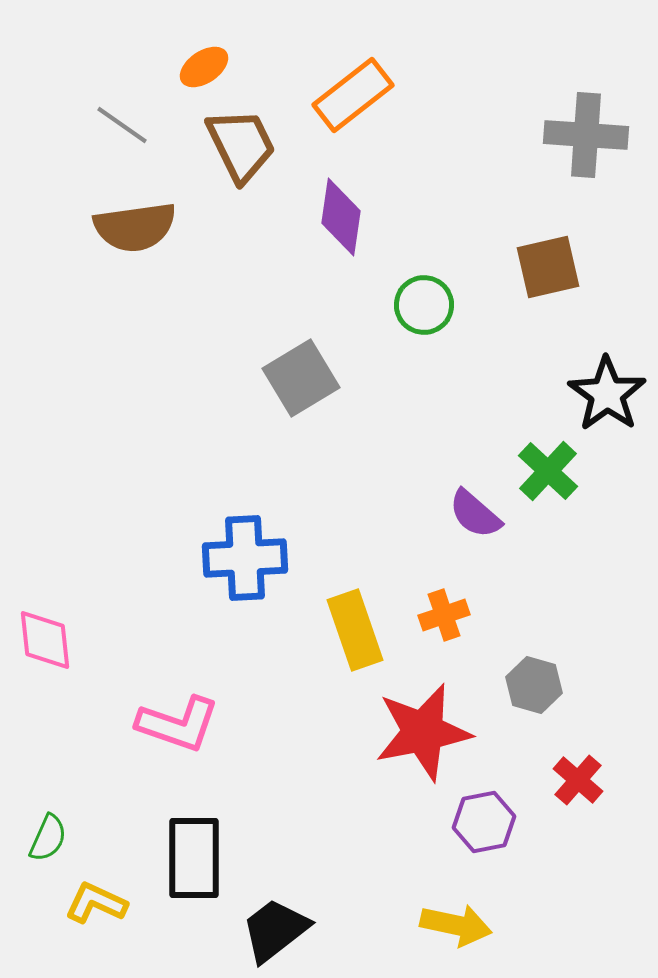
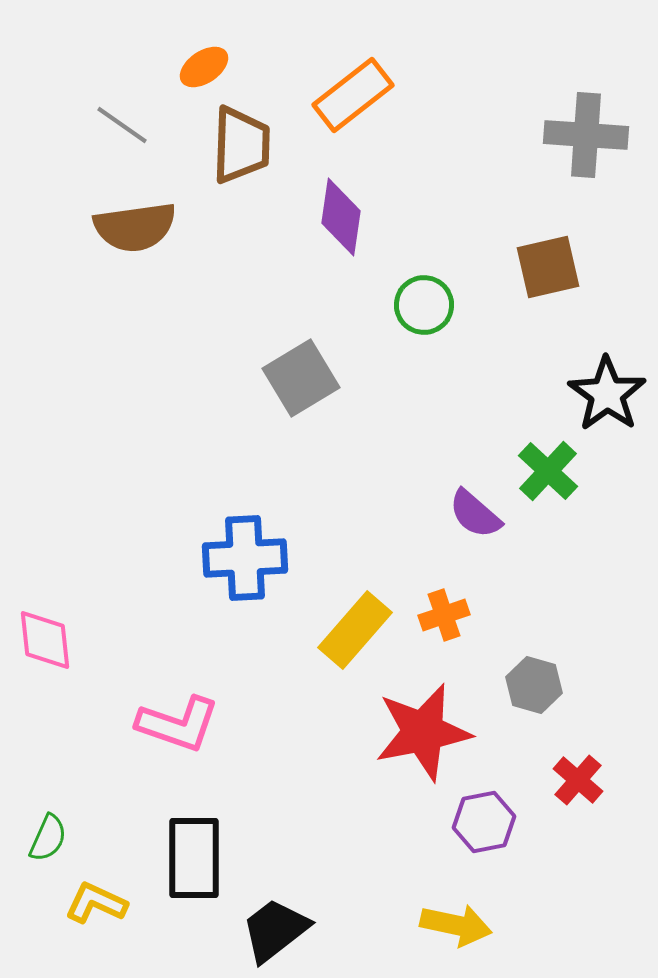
brown trapezoid: rotated 28 degrees clockwise
yellow rectangle: rotated 60 degrees clockwise
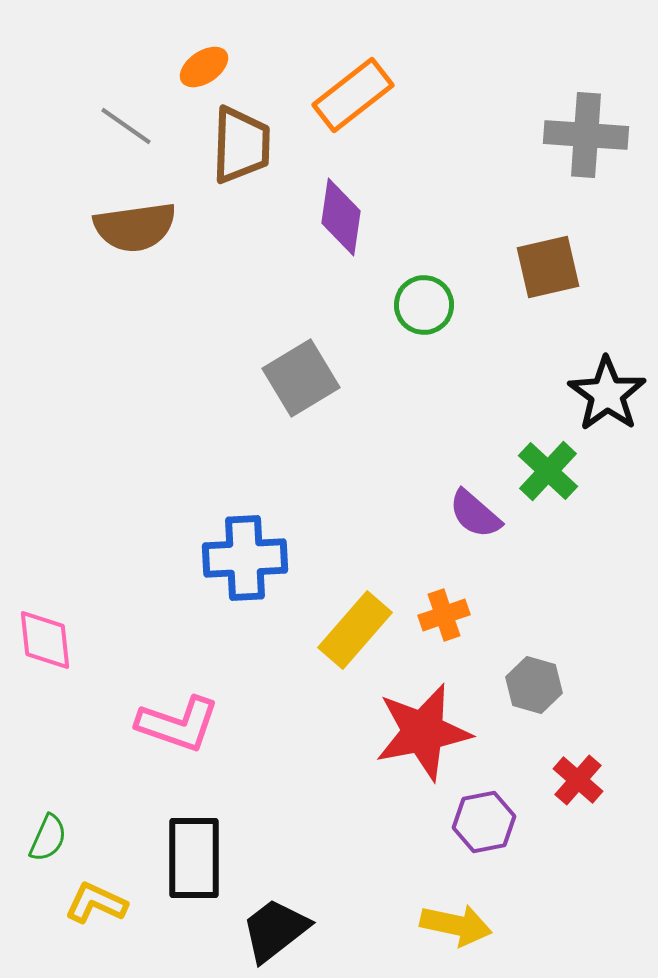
gray line: moved 4 px right, 1 px down
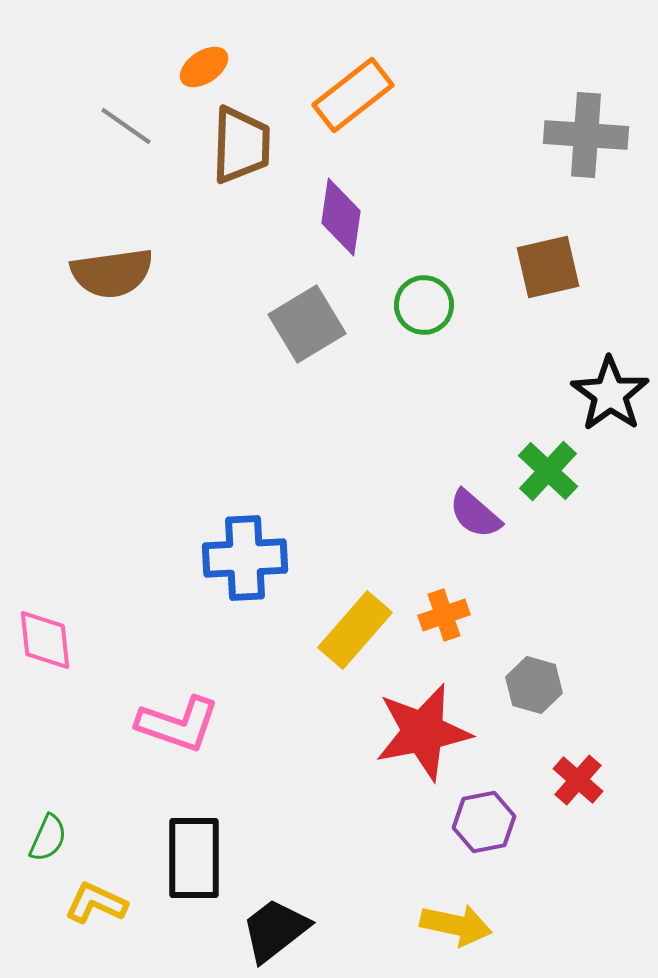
brown semicircle: moved 23 px left, 46 px down
gray square: moved 6 px right, 54 px up
black star: moved 3 px right
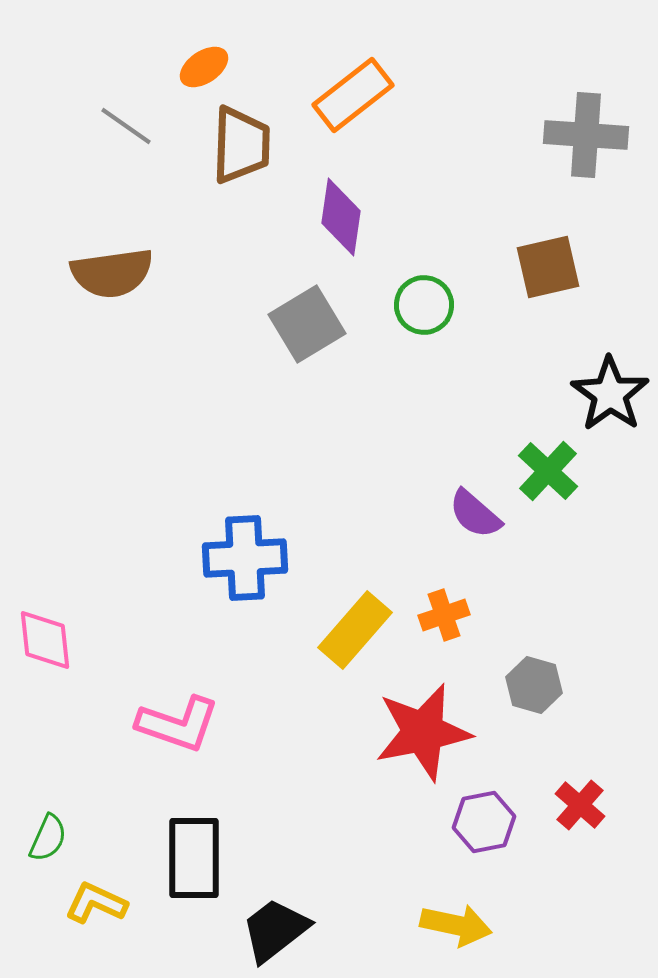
red cross: moved 2 px right, 25 px down
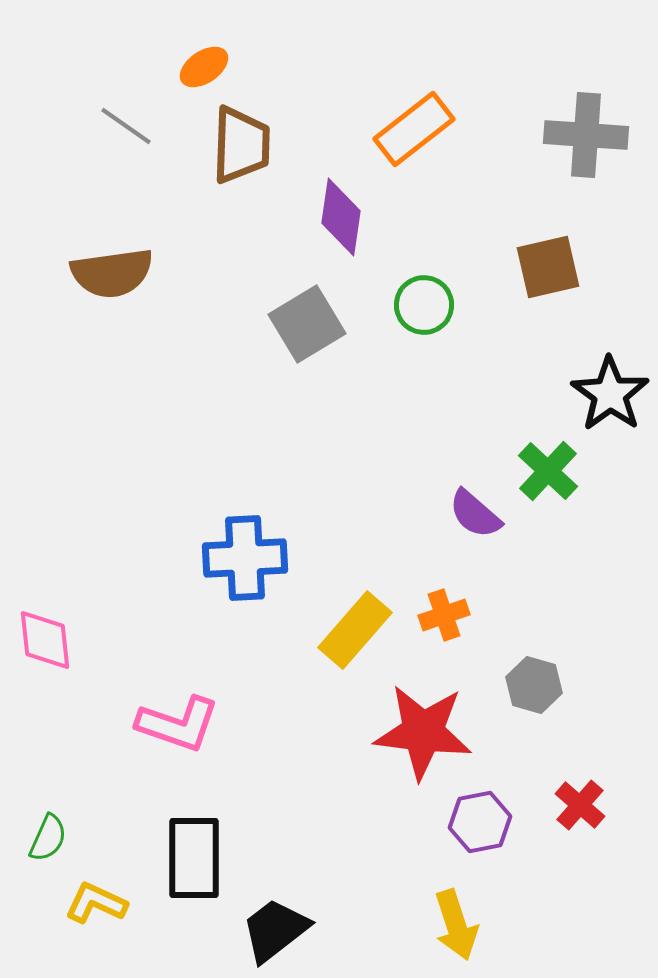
orange rectangle: moved 61 px right, 34 px down
red star: rotated 18 degrees clockwise
purple hexagon: moved 4 px left
yellow arrow: rotated 60 degrees clockwise
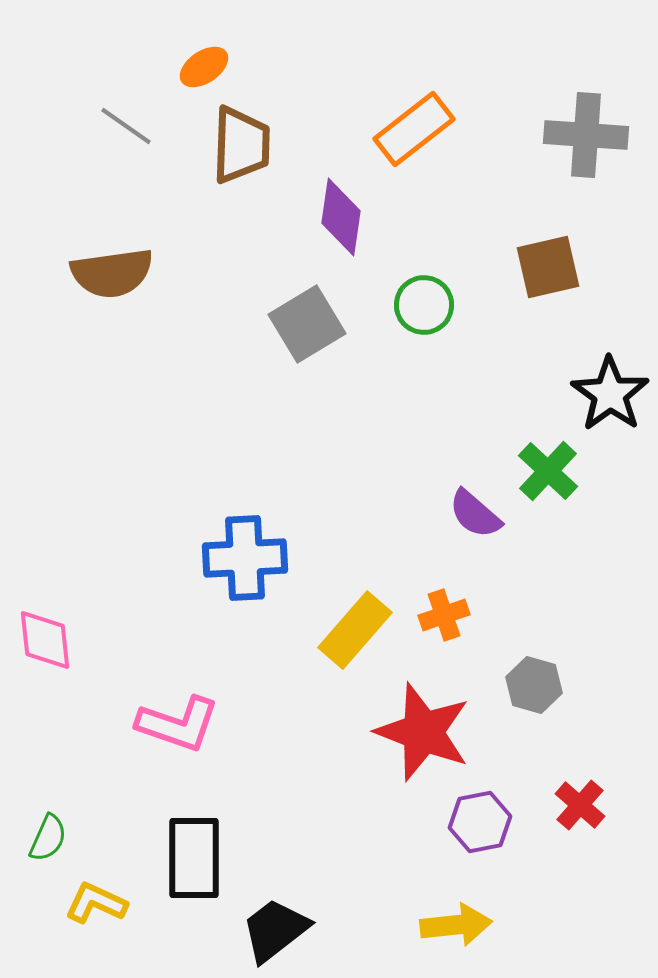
red star: rotated 14 degrees clockwise
yellow arrow: rotated 78 degrees counterclockwise
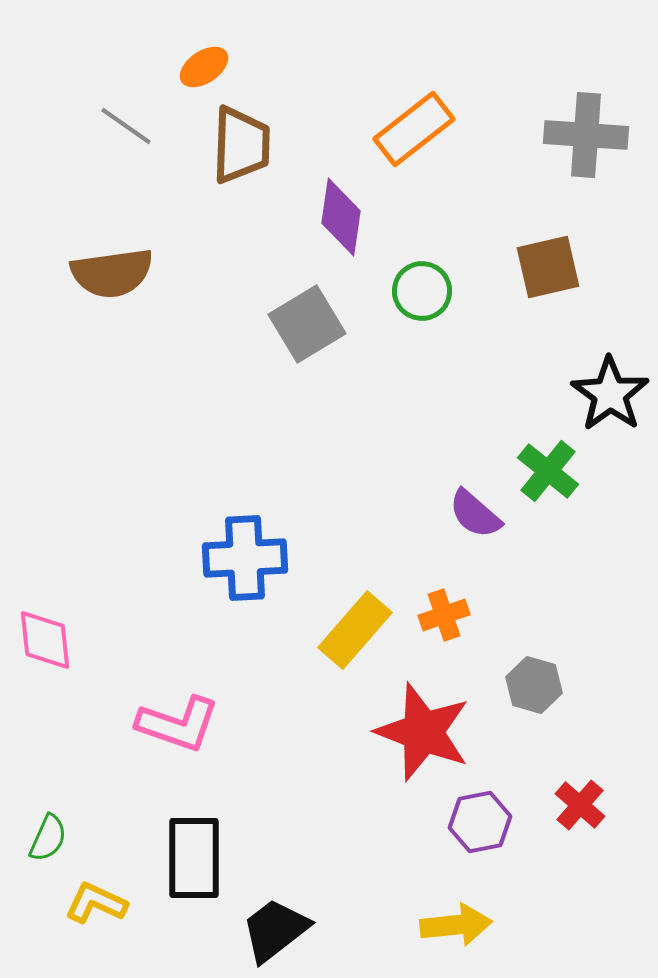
green circle: moved 2 px left, 14 px up
green cross: rotated 4 degrees counterclockwise
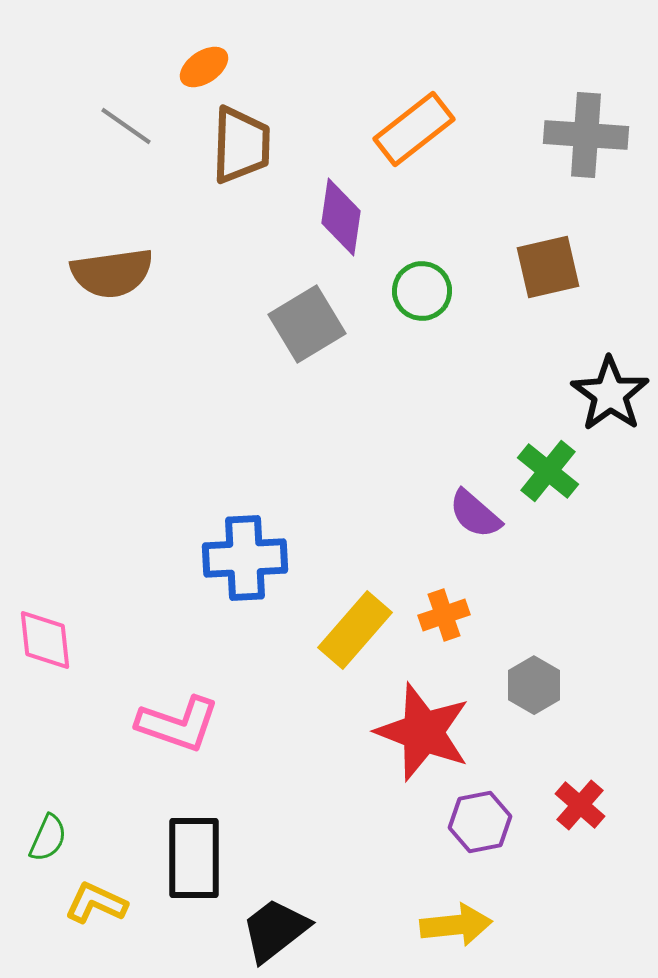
gray hexagon: rotated 14 degrees clockwise
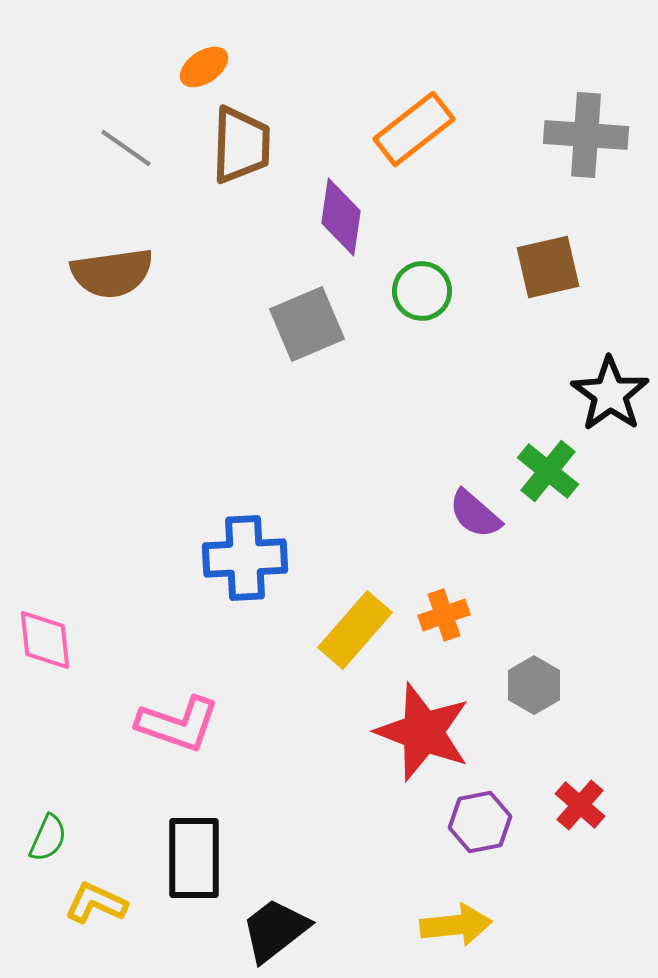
gray line: moved 22 px down
gray square: rotated 8 degrees clockwise
